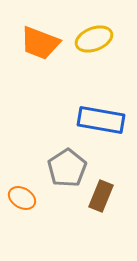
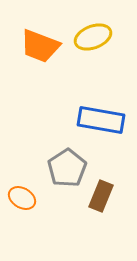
yellow ellipse: moved 1 px left, 2 px up
orange trapezoid: moved 3 px down
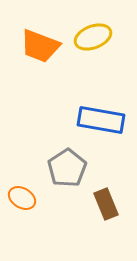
brown rectangle: moved 5 px right, 8 px down; rotated 44 degrees counterclockwise
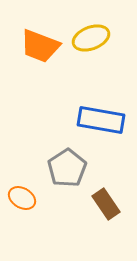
yellow ellipse: moved 2 px left, 1 px down
brown rectangle: rotated 12 degrees counterclockwise
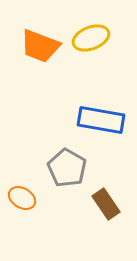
gray pentagon: rotated 9 degrees counterclockwise
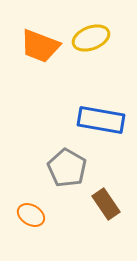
orange ellipse: moved 9 px right, 17 px down
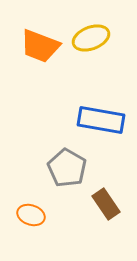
orange ellipse: rotated 12 degrees counterclockwise
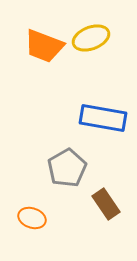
orange trapezoid: moved 4 px right
blue rectangle: moved 2 px right, 2 px up
gray pentagon: rotated 12 degrees clockwise
orange ellipse: moved 1 px right, 3 px down
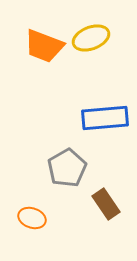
blue rectangle: moved 2 px right; rotated 15 degrees counterclockwise
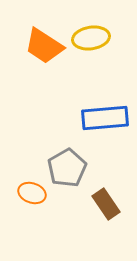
yellow ellipse: rotated 12 degrees clockwise
orange trapezoid: rotated 12 degrees clockwise
orange ellipse: moved 25 px up
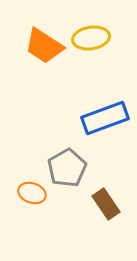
blue rectangle: rotated 15 degrees counterclockwise
